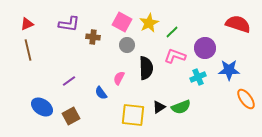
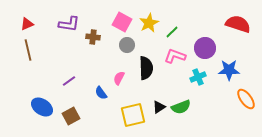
yellow square: rotated 20 degrees counterclockwise
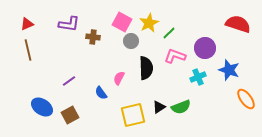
green line: moved 3 px left, 1 px down
gray circle: moved 4 px right, 4 px up
blue star: rotated 20 degrees clockwise
brown square: moved 1 px left, 1 px up
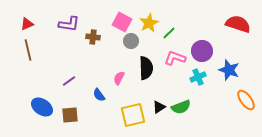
purple circle: moved 3 px left, 3 px down
pink L-shape: moved 2 px down
blue semicircle: moved 2 px left, 2 px down
orange ellipse: moved 1 px down
brown square: rotated 24 degrees clockwise
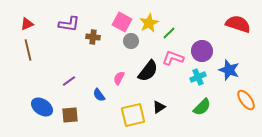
pink L-shape: moved 2 px left
black semicircle: moved 2 px right, 3 px down; rotated 40 degrees clockwise
green semicircle: moved 21 px right; rotated 24 degrees counterclockwise
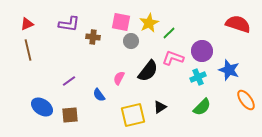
pink square: moved 1 px left; rotated 18 degrees counterclockwise
black triangle: moved 1 px right
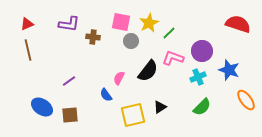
blue semicircle: moved 7 px right
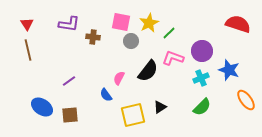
red triangle: rotated 40 degrees counterclockwise
cyan cross: moved 3 px right, 1 px down
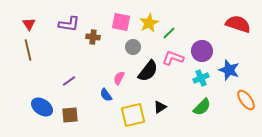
red triangle: moved 2 px right
gray circle: moved 2 px right, 6 px down
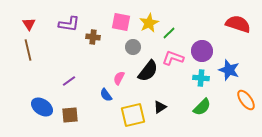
cyan cross: rotated 28 degrees clockwise
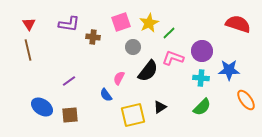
pink square: rotated 30 degrees counterclockwise
blue star: rotated 20 degrees counterclockwise
